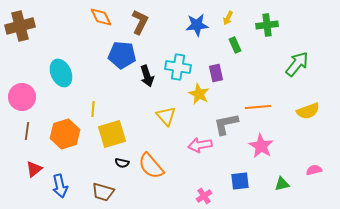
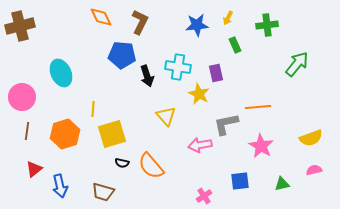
yellow semicircle: moved 3 px right, 27 px down
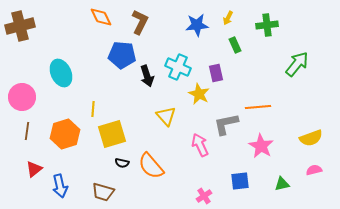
cyan cross: rotated 15 degrees clockwise
pink arrow: rotated 75 degrees clockwise
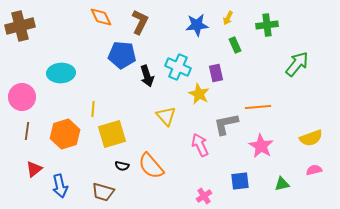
cyan ellipse: rotated 68 degrees counterclockwise
black semicircle: moved 3 px down
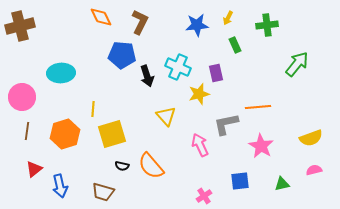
yellow star: rotated 30 degrees clockwise
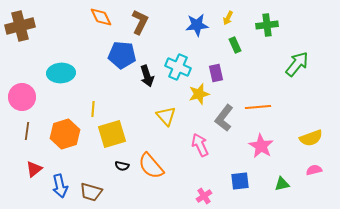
gray L-shape: moved 2 px left, 6 px up; rotated 40 degrees counterclockwise
brown trapezoid: moved 12 px left
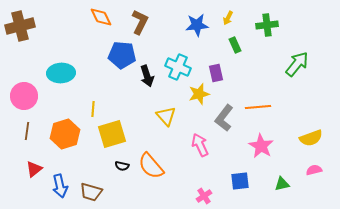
pink circle: moved 2 px right, 1 px up
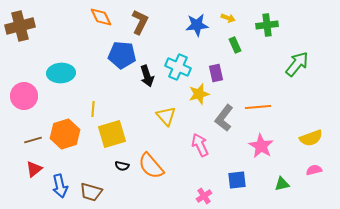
yellow arrow: rotated 96 degrees counterclockwise
brown line: moved 6 px right, 9 px down; rotated 66 degrees clockwise
blue square: moved 3 px left, 1 px up
